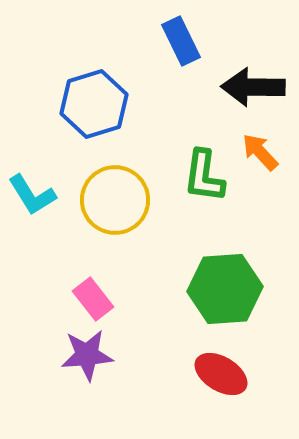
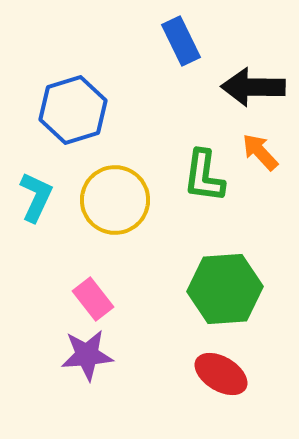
blue hexagon: moved 21 px left, 6 px down
cyan L-shape: moved 4 px right, 2 px down; rotated 123 degrees counterclockwise
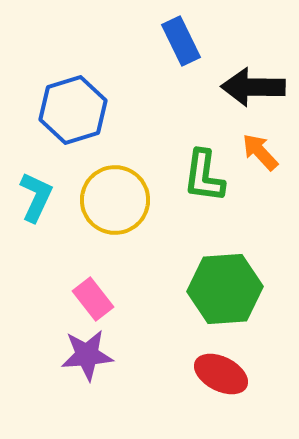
red ellipse: rotated 4 degrees counterclockwise
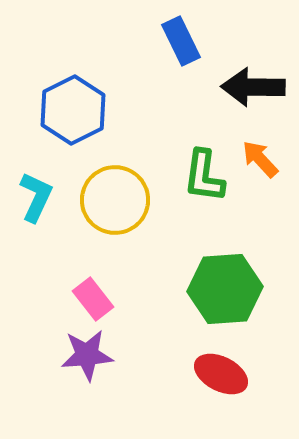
blue hexagon: rotated 10 degrees counterclockwise
orange arrow: moved 7 px down
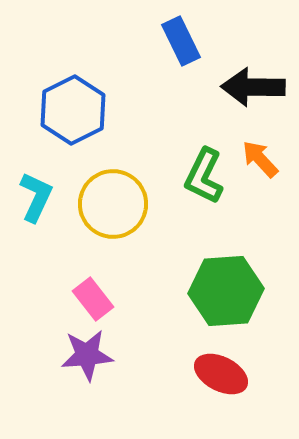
green L-shape: rotated 18 degrees clockwise
yellow circle: moved 2 px left, 4 px down
green hexagon: moved 1 px right, 2 px down
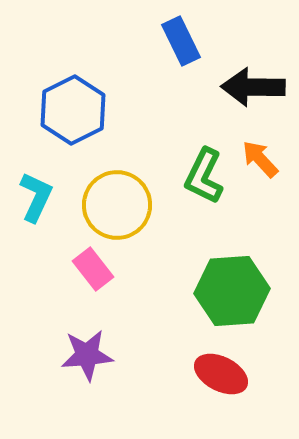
yellow circle: moved 4 px right, 1 px down
green hexagon: moved 6 px right
pink rectangle: moved 30 px up
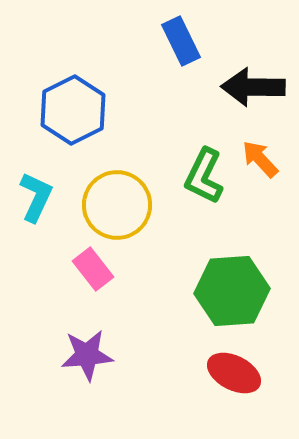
red ellipse: moved 13 px right, 1 px up
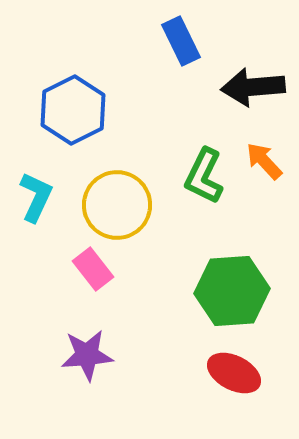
black arrow: rotated 6 degrees counterclockwise
orange arrow: moved 4 px right, 2 px down
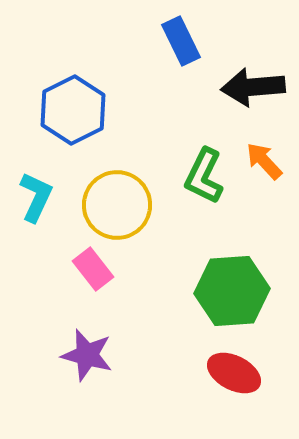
purple star: rotated 20 degrees clockwise
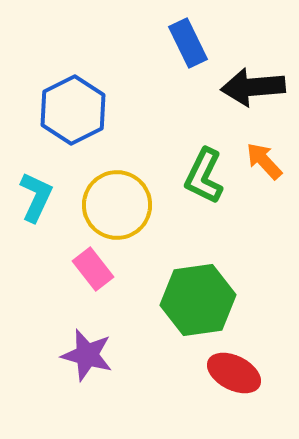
blue rectangle: moved 7 px right, 2 px down
green hexagon: moved 34 px left, 9 px down; rotated 4 degrees counterclockwise
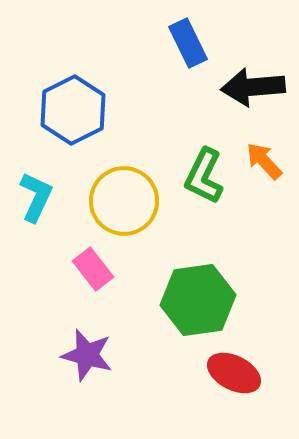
yellow circle: moved 7 px right, 4 px up
